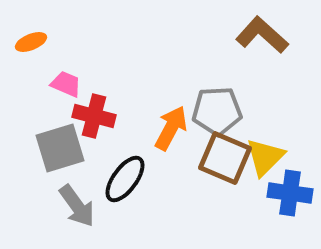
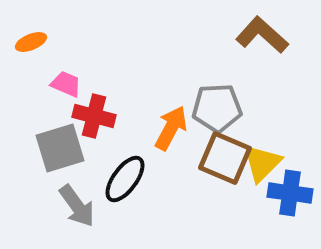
gray pentagon: moved 3 px up
yellow triangle: moved 3 px left, 6 px down
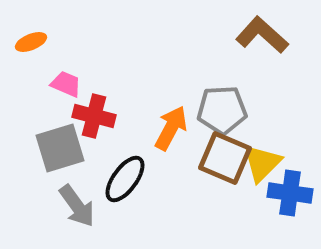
gray pentagon: moved 5 px right, 2 px down
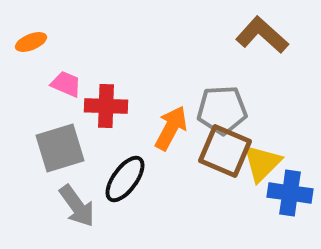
red cross: moved 12 px right, 10 px up; rotated 12 degrees counterclockwise
brown square: moved 7 px up
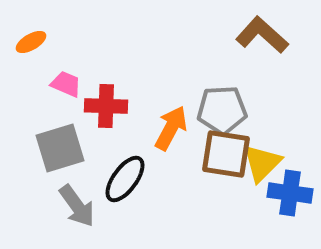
orange ellipse: rotated 8 degrees counterclockwise
brown square: moved 1 px right, 3 px down; rotated 14 degrees counterclockwise
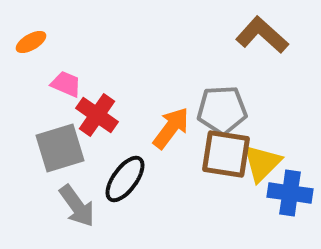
red cross: moved 9 px left, 9 px down; rotated 33 degrees clockwise
orange arrow: rotated 9 degrees clockwise
